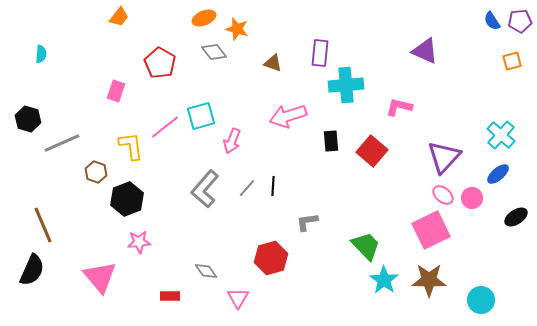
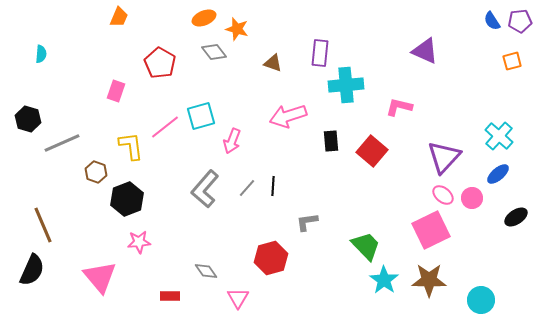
orange trapezoid at (119, 17): rotated 15 degrees counterclockwise
cyan cross at (501, 135): moved 2 px left, 1 px down
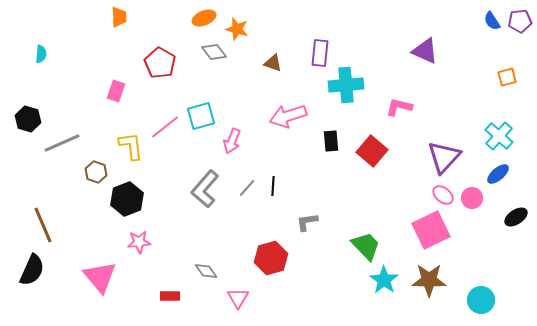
orange trapezoid at (119, 17): rotated 25 degrees counterclockwise
orange square at (512, 61): moved 5 px left, 16 px down
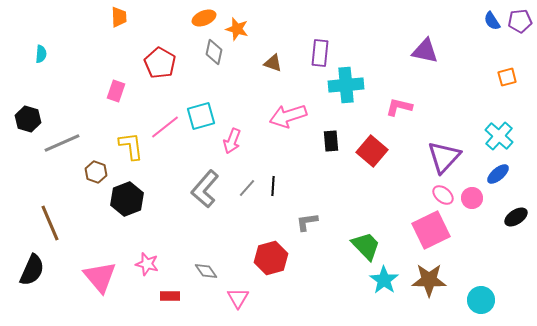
purple triangle at (425, 51): rotated 12 degrees counterclockwise
gray diamond at (214, 52): rotated 50 degrees clockwise
brown line at (43, 225): moved 7 px right, 2 px up
pink star at (139, 242): moved 8 px right, 22 px down; rotated 20 degrees clockwise
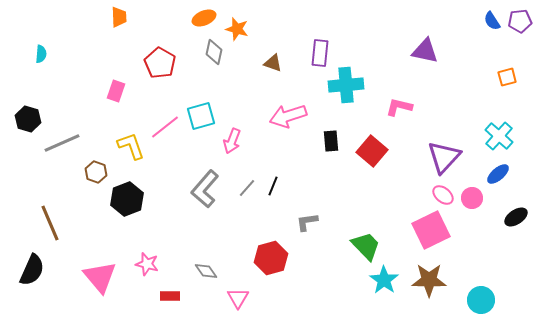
yellow L-shape at (131, 146): rotated 12 degrees counterclockwise
black line at (273, 186): rotated 18 degrees clockwise
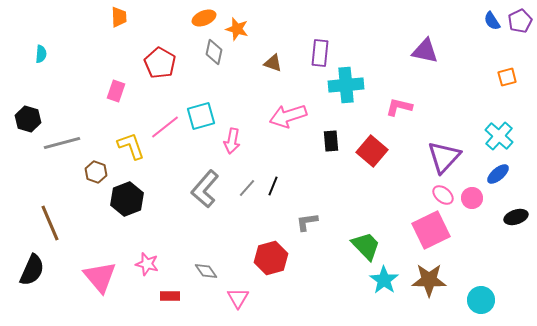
purple pentagon at (520, 21): rotated 20 degrees counterclockwise
pink arrow at (232, 141): rotated 10 degrees counterclockwise
gray line at (62, 143): rotated 9 degrees clockwise
black ellipse at (516, 217): rotated 15 degrees clockwise
